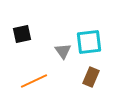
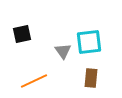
brown rectangle: moved 1 px down; rotated 18 degrees counterclockwise
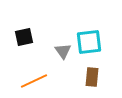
black square: moved 2 px right, 3 px down
brown rectangle: moved 1 px right, 1 px up
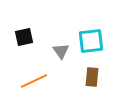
cyan square: moved 2 px right, 1 px up
gray triangle: moved 2 px left
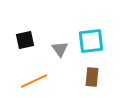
black square: moved 1 px right, 3 px down
gray triangle: moved 1 px left, 2 px up
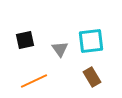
brown rectangle: rotated 36 degrees counterclockwise
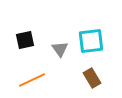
brown rectangle: moved 1 px down
orange line: moved 2 px left, 1 px up
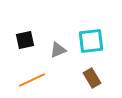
gray triangle: moved 2 px left, 1 px down; rotated 42 degrees clockwise
